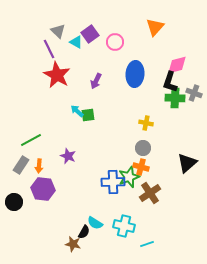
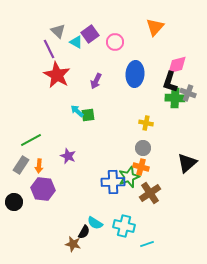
gray cross: moved 6 px left
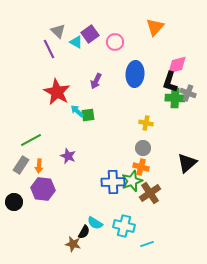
red star: moved 17 px down
green star: moved 3 px right, 4 px down
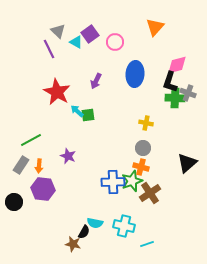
cyan semicircle: rotated 21 degrees counterclockwise
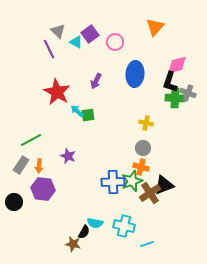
black triangle: moved 23 px left, 22 px down; rotated 20 degrees clockwise
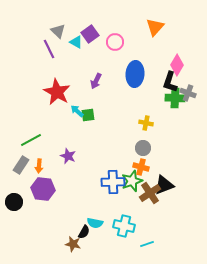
pink diamond: rotated 45 degrees counterclockwise
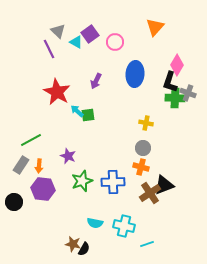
green star: moved 50 px left
black semicircle: moved 17 px down
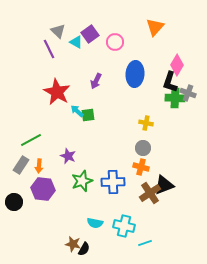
cyan line: moved 2 px left, 1 px up
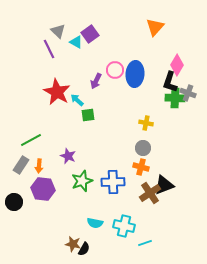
pink circle: moved 28 px down
cyan arrow: moved 11 px up
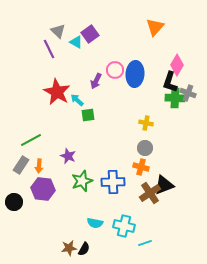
gray circle: moved 2 px right
brown star: moved 4 px left, 4 px down; rotated 21 degrees counterclockwise
